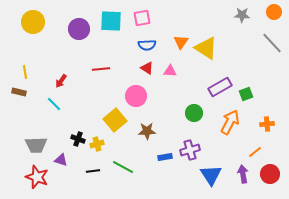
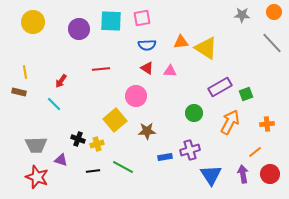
orange triangle: rotated 49 degrees clockwise
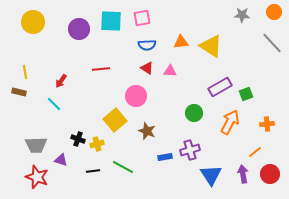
yellow triangle: moved 5 px right, 2 px up
brown star: rotated 24 degrees clockwise
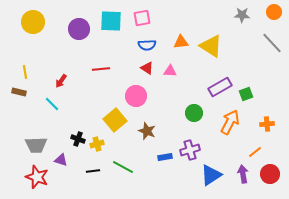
cyan line: moved 2 px left
blue triangle: rotated 30 degrees clockwise
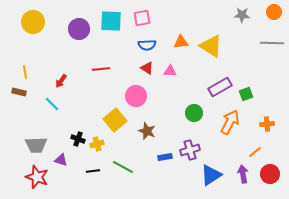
gray line: rotated 45 degrees counterclockwise
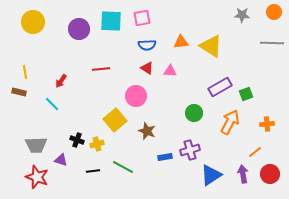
black cross: moved 1 px left, 1 px down
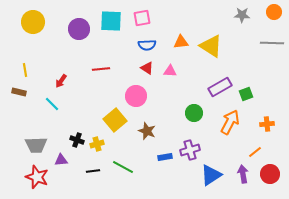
yellow line: moved 2 px up
purple triangle: rotated 24 degrees counterclockwise
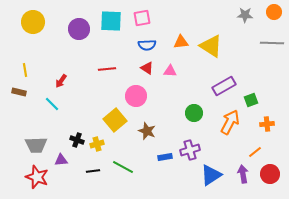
gray star: moved 3 px right
red line: moved 6 px right
purple rectangle: moved 4 px right, 1 px up
green square: moved 5 px right, 6 px down
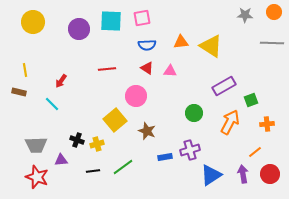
green line: rotated 65 degrees counterclockwise
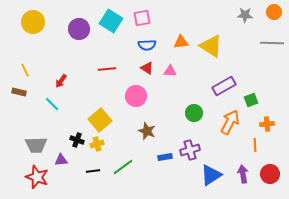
cyan square: rotated 30 degrees clockwise
yellow line: rotated 16 degrees counterclockwise
yellow square: moved 15 px left
orange line: moved 7 px up; rotated 56 degrees counterclockwise
